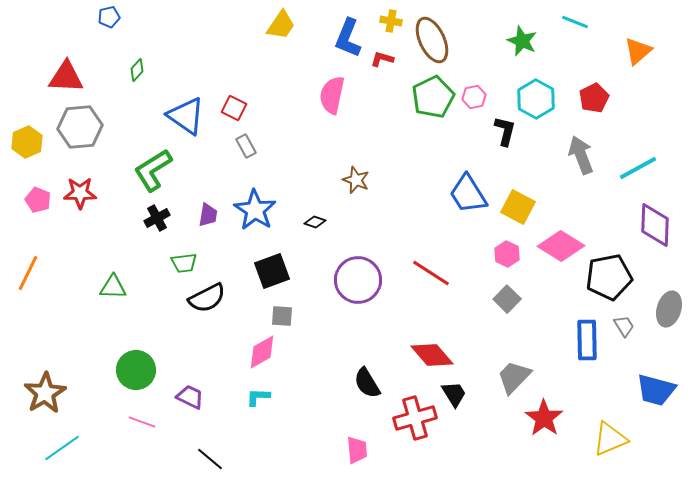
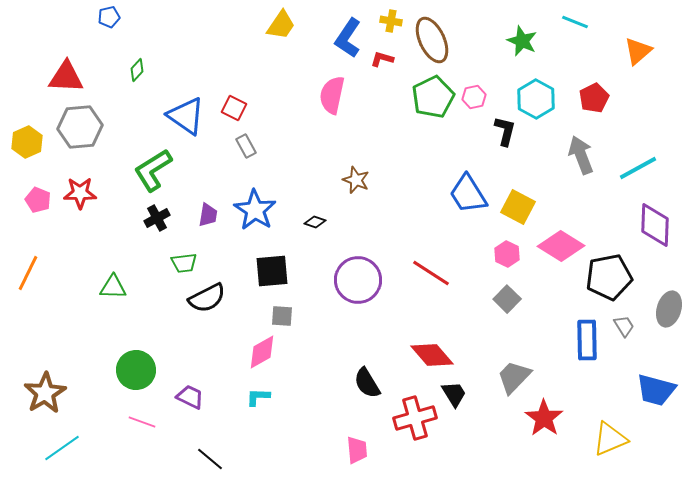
blue L-shape at (348, 38): rotated 12 degrees clockwise
black square at (272, 271): rotated 15 degrees clockwise
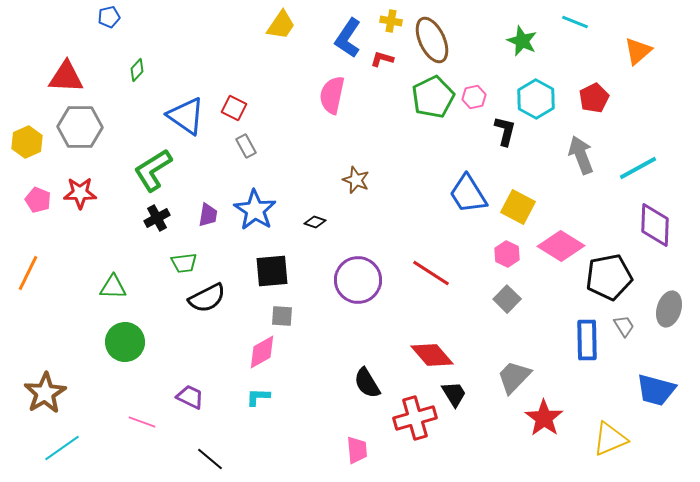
gray hexagon at (80, 127): rotated 6 degrees clockwise
green circle at (136, 370): moved 11 px left, 28 px up
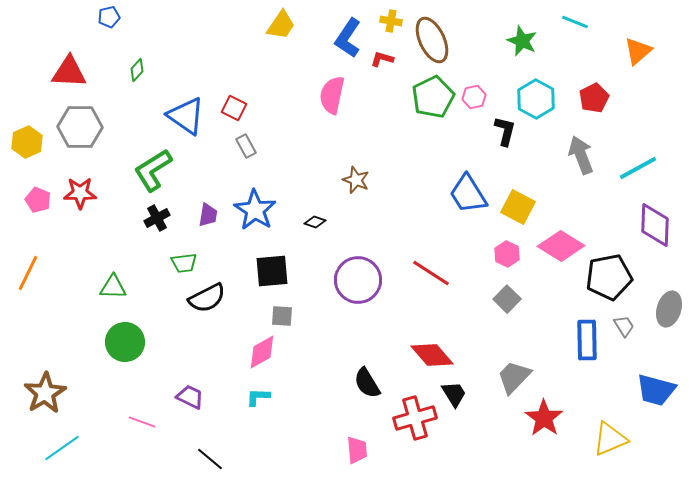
red triangle at (66, 77): moved 3 px right, 5 px up
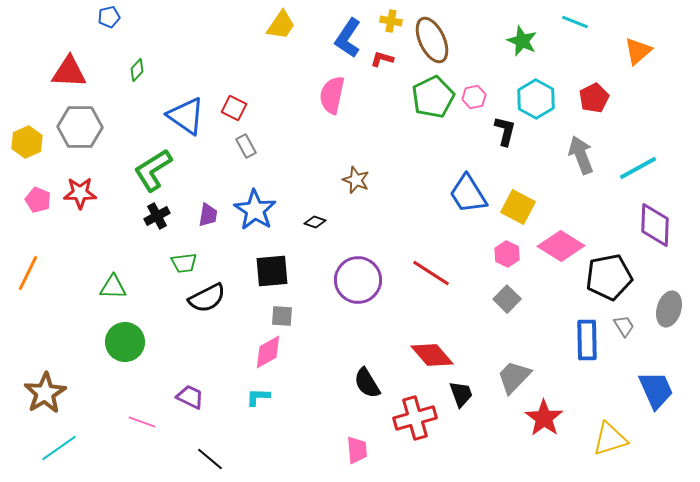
black cross at (157, 218): moved 2 px up
pink diamond at (262, 352): moved 6 px right
blue trapezoid at (656, 390): rotated 129 degrees counterclockwise
black trapezoid at (454, 394): moved 7 px right; rotated 12 degrees clockwise
yellow triangle at (610, 439): rotated 6 degrees clockwise
cyan line at (62, 448): moved 3 px left
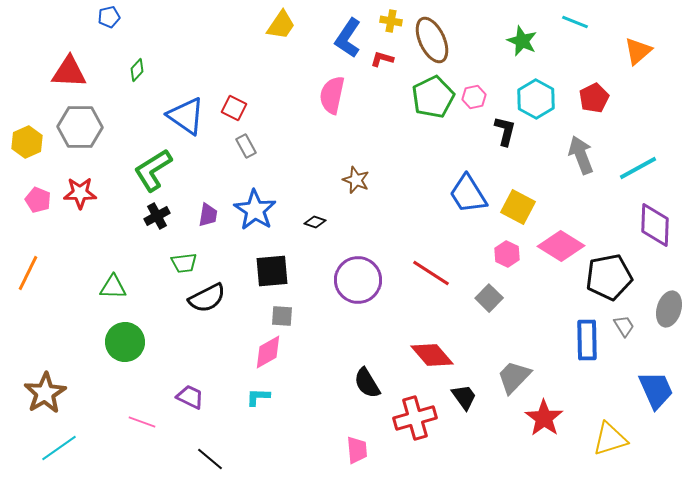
gray square at (507, 299): moved 18 px left, 1 px up
black trapezoid at (461, 394): moved 3 px right, 3 px down; rotated 16 degrees counterclockwise
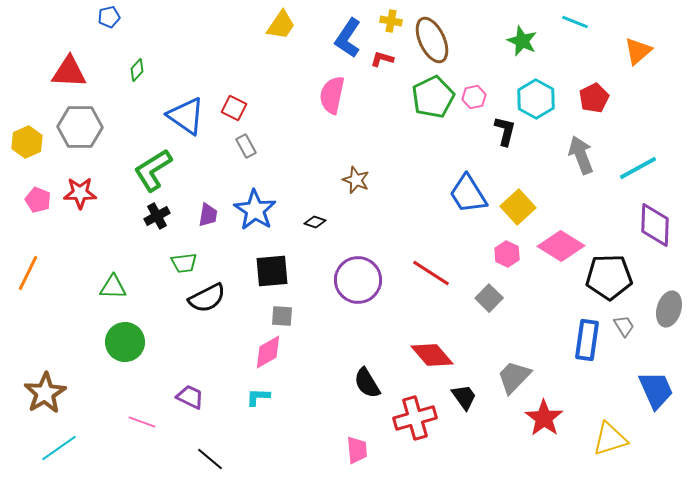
yellow square at (518, 207): rotated 20 degrees clockwise
black pentagon at (609, 277): rotated 9 degrees clockwise
blue rectangle at (587, 340): rotated 9 degrees clockwise
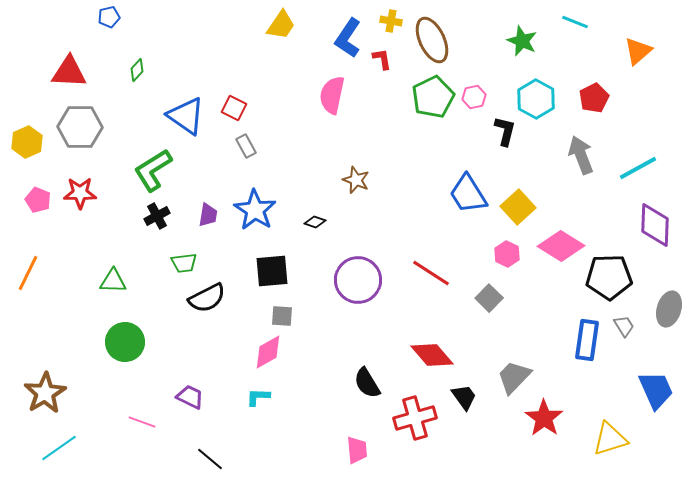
red L-shape at (382, 59): rotated 65 degrees clockwise
green triangle at (113, 287): moved 6 px up
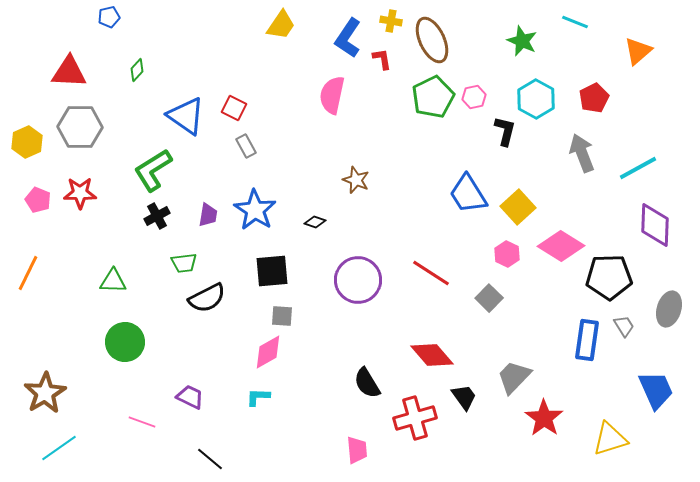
gray arrow at (581, 155): moved 1 px right, 2 px up
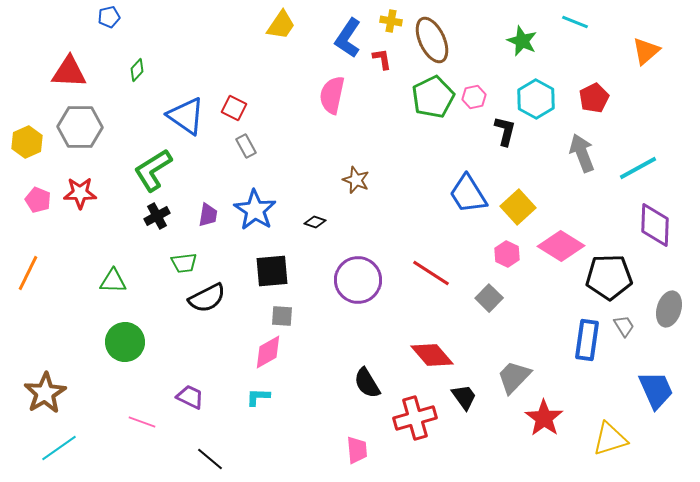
orange triangle at (638, 51): moved 8 px right
